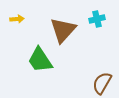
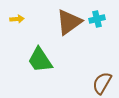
brown triangle: moved 6 px right, 8 px up; rotated 12 degrees clockwise
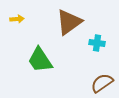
cyan cross: moved 24 px down; rotated 21 degrees clockwise
brown semicircle: rotated 25 degrees clockwise
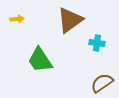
brown triangle: moved 1 px right, 2 px up
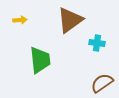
yellow arrow: moved 3 px right, 1 px down
green trapezoid: rotated 152 degrees counterclockwise
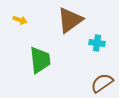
yellow arrow: rotated 24 degrees clockwise
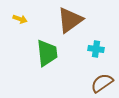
yellow arrow: moved 1 px up
cyan cross: moved 1 px left, 6 px down
green trapezoid: moved 7 px right, 7 px up
